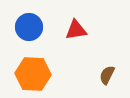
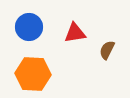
red triangle: moved 1 px left, 3 px down
brown semicircle: moved 25 px up
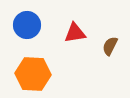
blue circle: moved 2 px left, 2 px up
brown semicircle: moved 3 px right, 4 px up
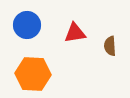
brown semicircle: rotated 30 degrees counterclockwise
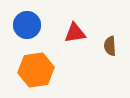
orange hexagon: moved 3 px right, 4 px up; rotated 12 degrees counterclockwise
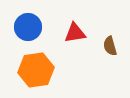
blue circle: moved 1 px right, 2 px down
brown semicircle: rotated 12 degrees counterclockwise
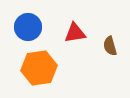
orange hexagon: moved 3 px right, 2 px up
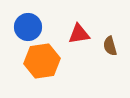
red triangle: moved 4 px right, 1 px down
orange hexagon: moved 3 px right, 7 px up
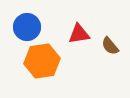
blue circle: moved 1 px left
brown semicircle: rotated 24 degrees counterclockwise
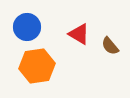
red triangle: rotated 40 degrees clockwise
orange hexagon: moved 5 px left, 5 px down
